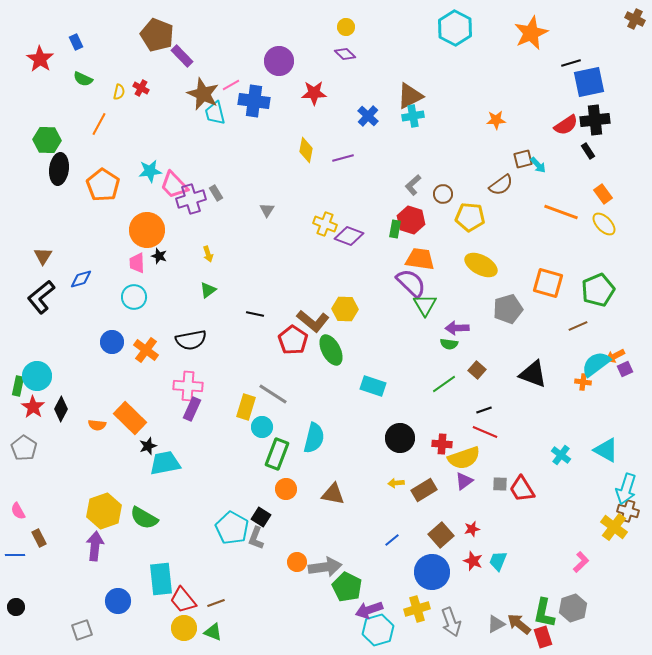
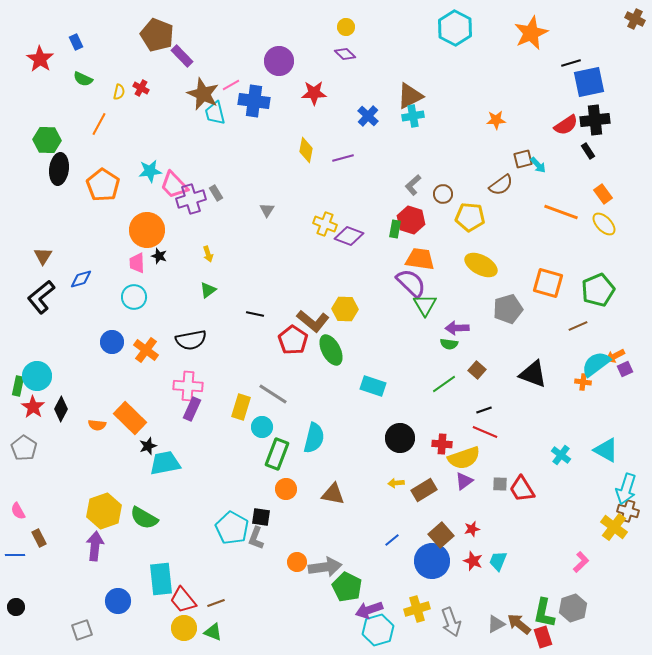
yellow rectangle at (246, 407): moved 5 px left
black square at (261, 517): rotated 24 degrees counterclockwise
blue circle at (432, 572): moved 11 px up
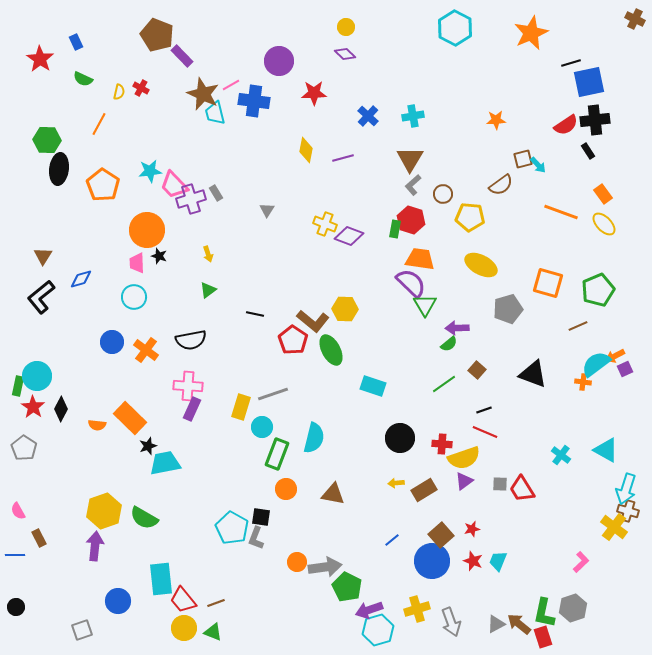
brown triangle at (410, 96): moved 63 px down; rotated 32 degrees counterclockwise
green semicircle at (449, 344): rotated 48 degrees counterclockwise
gray line at (273, 394): rotated 52 degrees counterclockwise
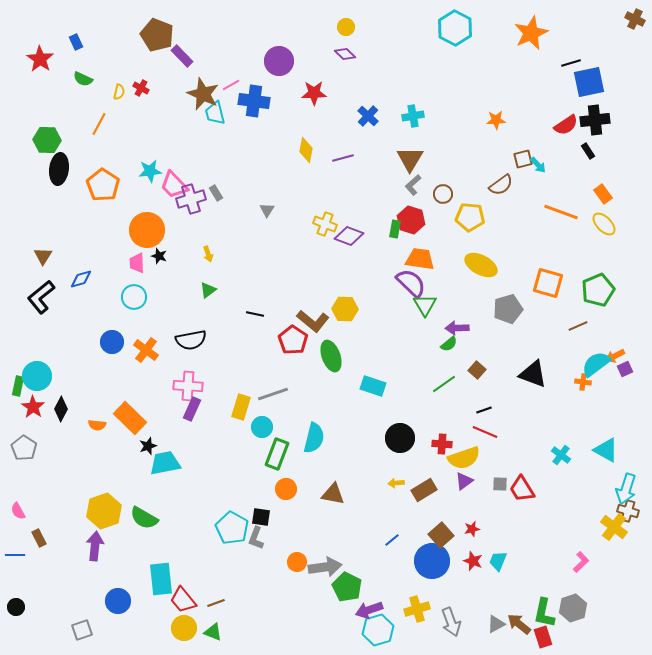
green ellipse at (331, 350): moved 6 px down; rotated 8 degrees clockwise
